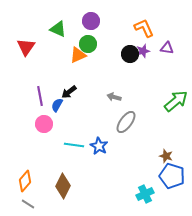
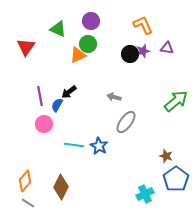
orange L-shape: moved 1 px left, 3 px up
blue pentagon: moved 4 px right, 3 px down; rotated 20 degrees clockwise
brown diamond: moved 2 px left, 1 px down
gray line: moved 1 px up
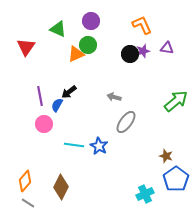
orange L-shape: moved 1 px left
green circle: moved 1 px down
orange triangle: moved 2 px left, 1 px up
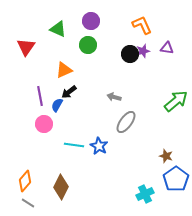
orange triangle: moved 12 px left, 16 px down
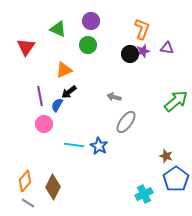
orange L-shape: moved 4 px down; rotated 45 degrees clockwise
brown diamond: moved 8 px left
cyan cross: moved 1 px left
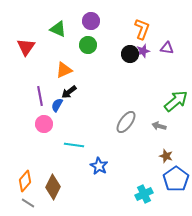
gray arrow: moved 45 px right, 29 px down
blue star: moved 20 px down
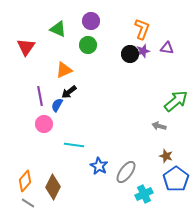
gray ellipse: moved 50 px down
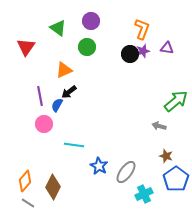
green triangle: moved 1 px up; rotated 12 degrees clockwise
green circle: moved 1 px left, 2 px down
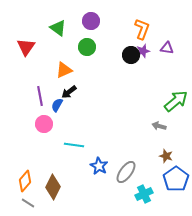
black circle: moved 1 px right, 1 px down
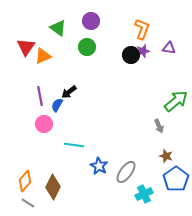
purple triangle: moved 2 px right
orange triangle: moved 21 px left, 14 px up
gray arrow: rotated 128 degrees counterclockwise
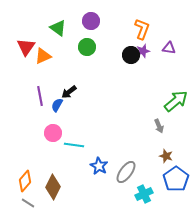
pink circle: moved 9 px right, 9 px down
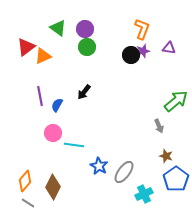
purple circle: moved 6 px left, 8 px down
red triangle: rotated 18 degrees clockwise
black arrow: moved 15 px right; rotated 14 degrees counterclockwise
gray ellipse: moved 2 px left
